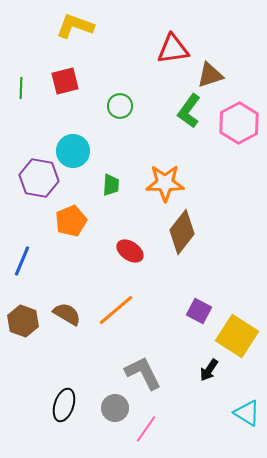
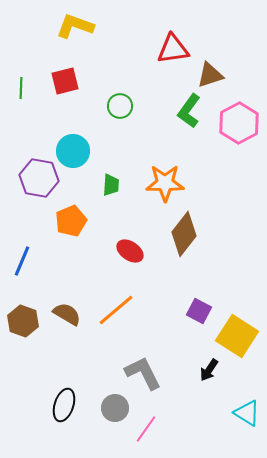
brown diamond: moved 2 px right, 2 px down
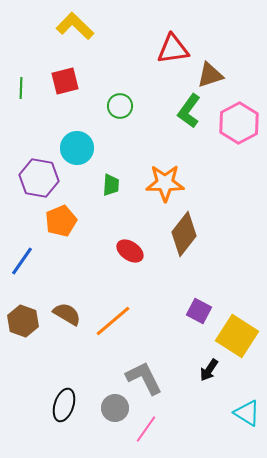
yellow L-shape: rotated 24 degrees clockwise
cyan circle: moved 4 px right, 3 px up
orange pentagon: moved 10 px left
blue line: rotated 12 degrees clockwise
orange line: moved 3 px left, 11 px down
gray L-shape: moved 1 px right, 5 px down
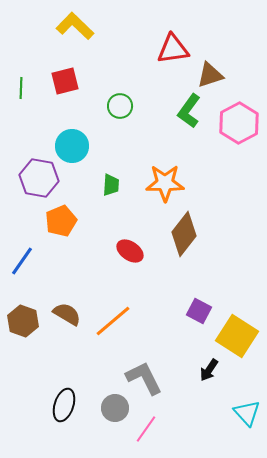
cyan circle: moved 5 px left, 2 px up
cyan triangle: rotated 16 degrees clockwise
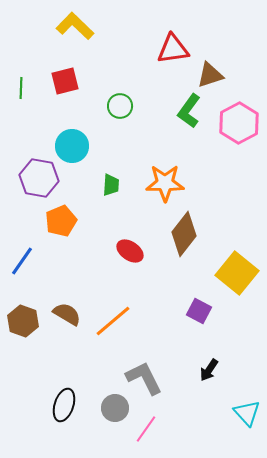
yellow square: moved 63 px up; rotated 6 degrees clockwise
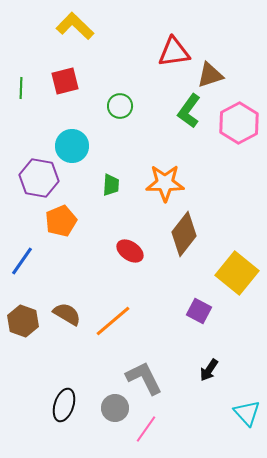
red triangle: moved 1 px right, 3 px down
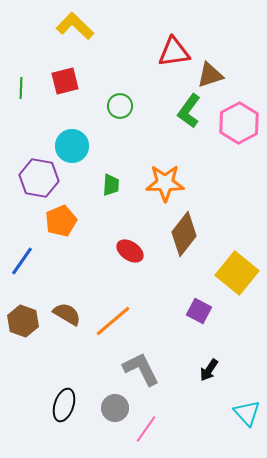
gray L-shape: moved 3 px left, 9 px up
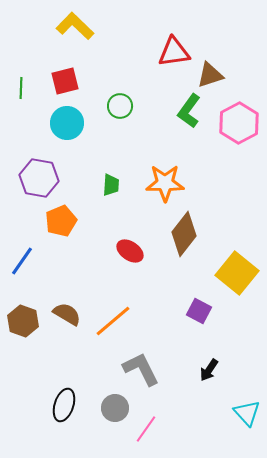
cyan circle: moved 5 px left, 23 px up
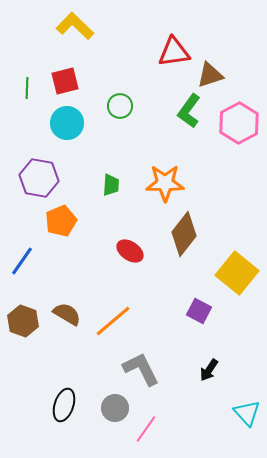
green line: moved 6 px right
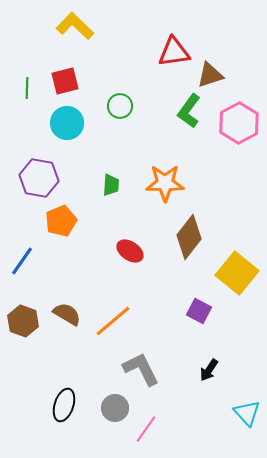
brown diamond: moved 5 px right, 3 px down
